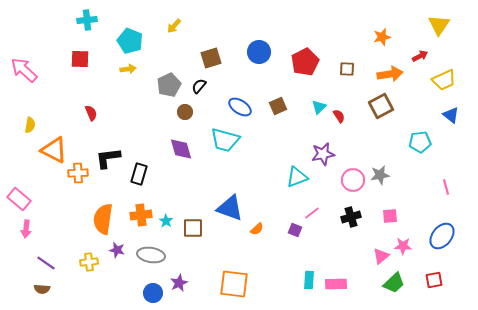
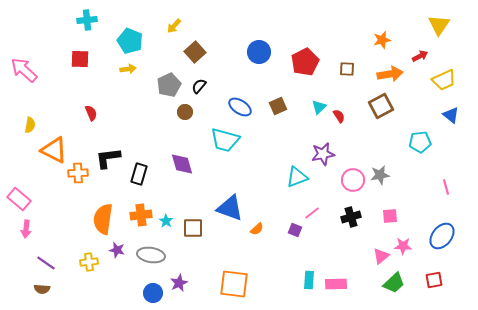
orange star at (382, 37): moved 3 px down
brown square at (211, 58): moved 16 px left, 6 px up; rotated 25 degrees counterclockwise
purple diamond at (181, 149): moved 1 px right, 15 px down
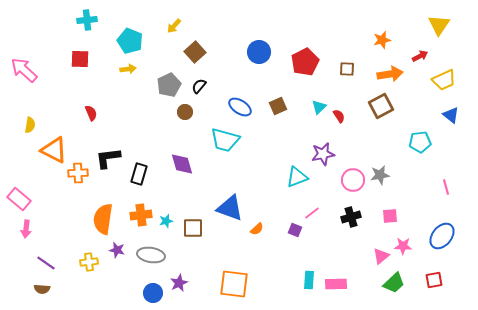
cyan star at (166, 221): rotated 24 degrees clockwise
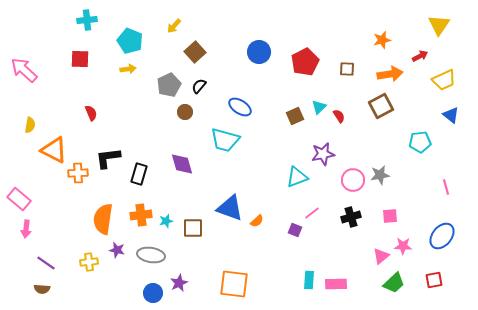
brown square at (278, 106): moved 17 px right, 10 px down
orange semicircle at (257, 229): moved 8 px up
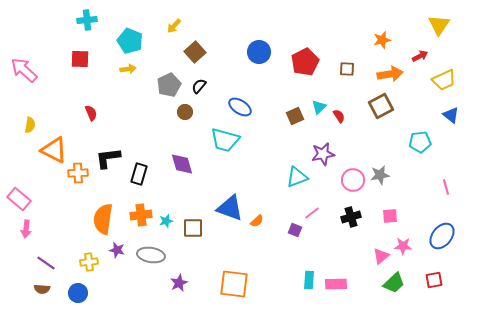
blue circle at (153, 293): moved 75 px left
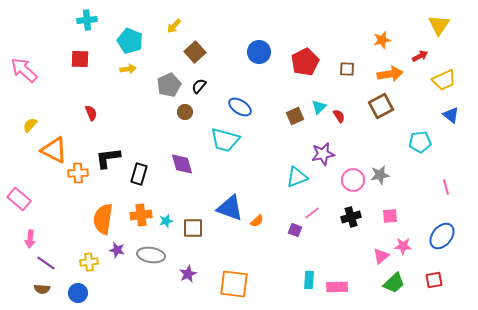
yellow semicircle at (30, 125): rotated 147 degrees counterclockwise
pink arrow at (26, 229): moved 4 px right, 10 px down
purple star at (179, 283): moved 9 px right, 9 px up
pink rectangle at (336, 284): moved 1 px right, 3 px down
